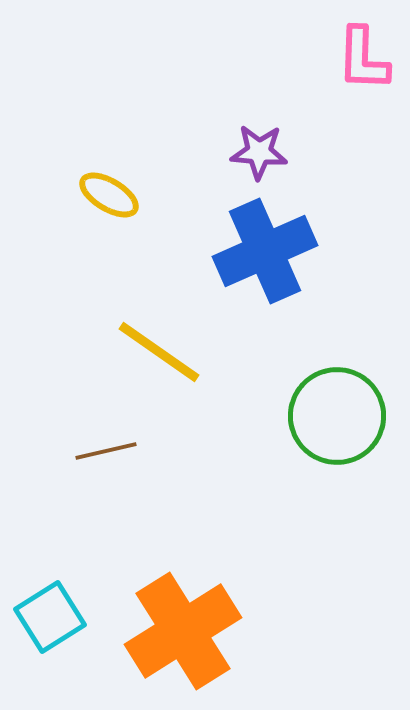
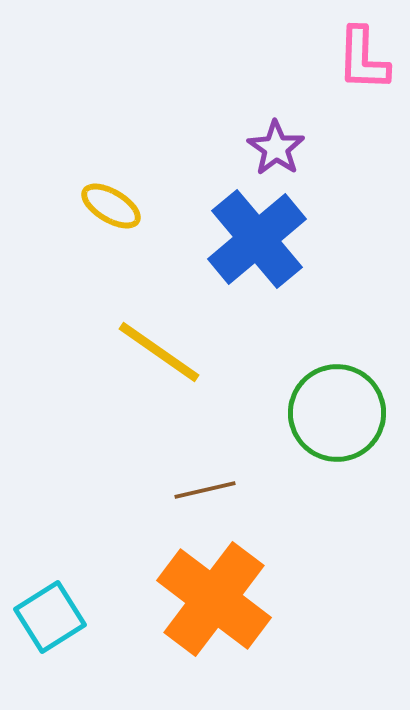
purple star: moved 17 px right, 4 px up; rotated 30 degrees clockwise
yellow ellipse: moved 2 px right, 11 px down
blue cross: moved 8 px left, 12 px up; rotated 16 degrees counterclockwise
green circle: moved 3 px up
brown line: moved 99 px right, 39 px down
orange cross: moved 31 px right, 32 px up; rotated 21 degrees counterclockwise
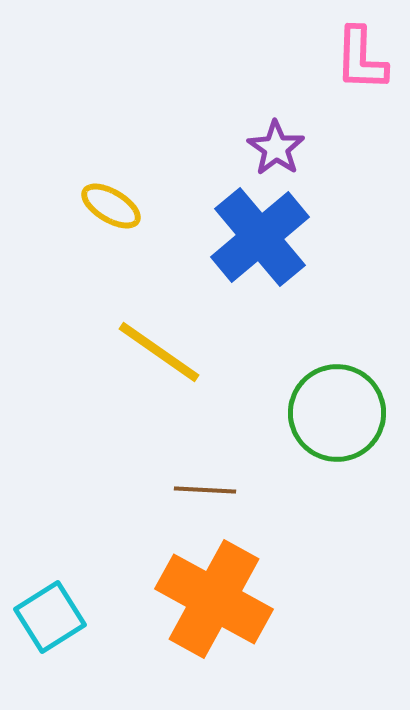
pink L-shape: moved 2 px left
blue cross: moved 3 px right, 2 px up
brown line: rotated 16 degrees clockwise
orange cross: rotated 8 degrees counterclockwise
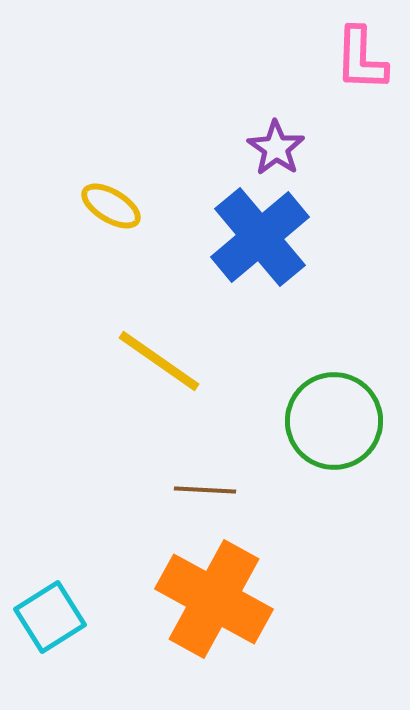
yellow line: moved 9 px down
green circle: moved 3 px left, 8 px down
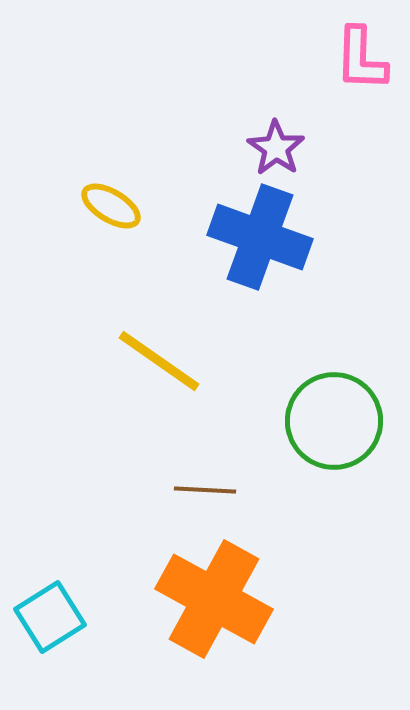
blue cross: rotated 30 degrees counterclockwise
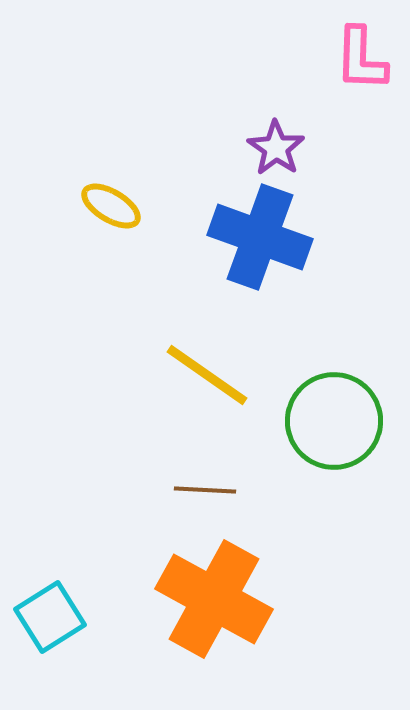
yellow line: moved 48 px right, 14 px down
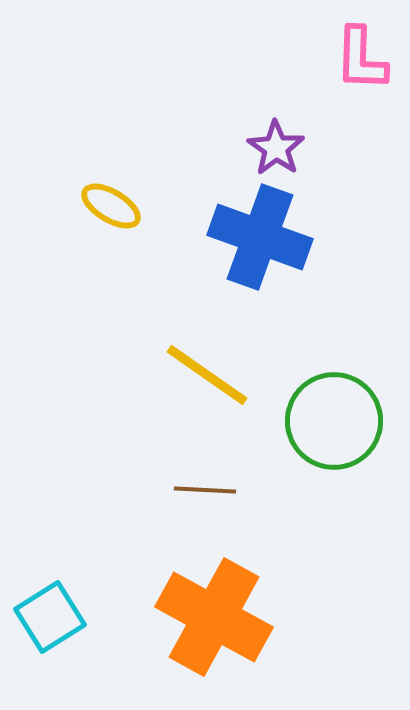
orange cross: moved 18 px down
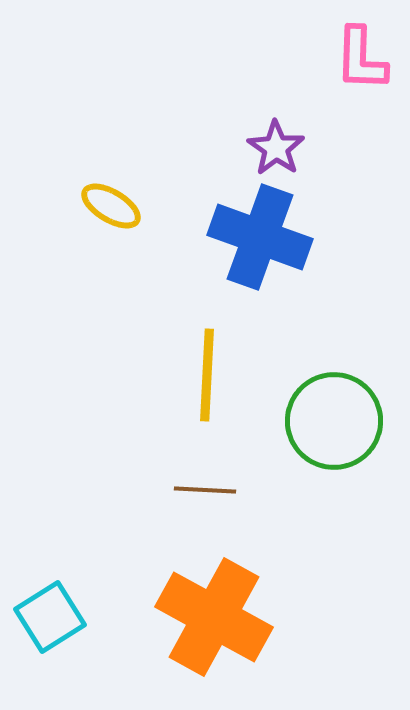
yellow line: rotated 58 degrees clockwise
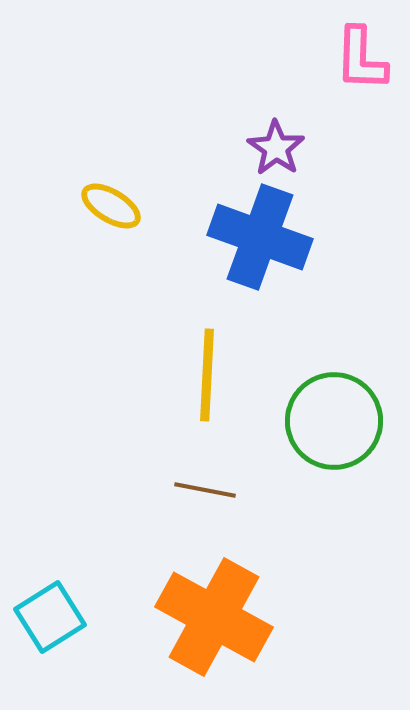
brown line: rotated 8 degrees clockwise
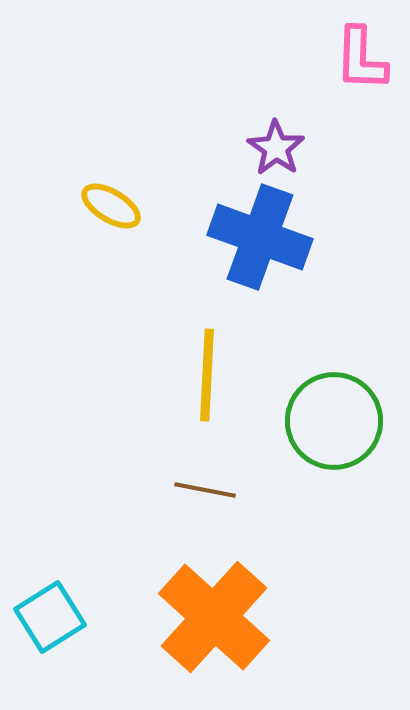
orange cross: rotated 13 degrees clockwise
